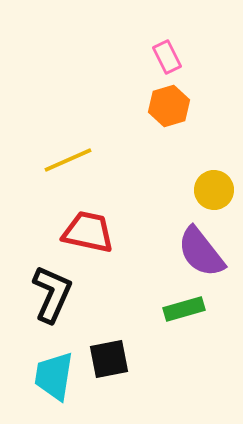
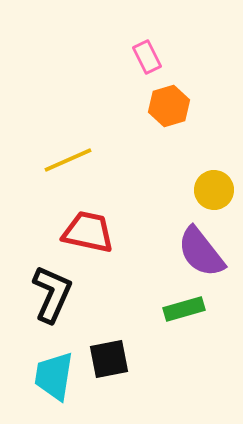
pink rectangle: moved 20 px left
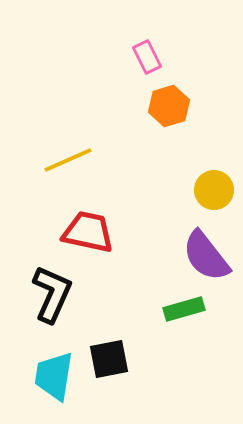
purple semicircle: moved 5 px right, 4 px down
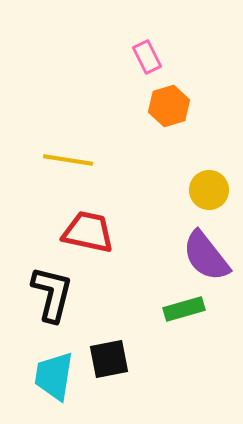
yellow line: rotated 33 degrees clockwise
yellow circle: moved 5 px left
black L-shape: rotated 10 degrees counterclockwise
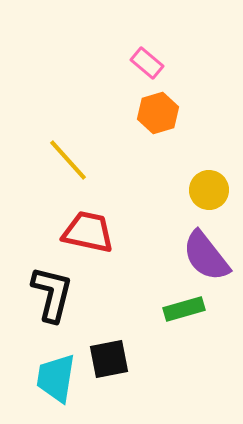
pink rectangle: moved 6 px down; rotated 24 degrees counterclockwise
orange hexagon: moved 11 px left, 7 px down
yellow line: rotated 39 degrees clockwise
cyan trapezoid: moved 2 px right, 2 px down
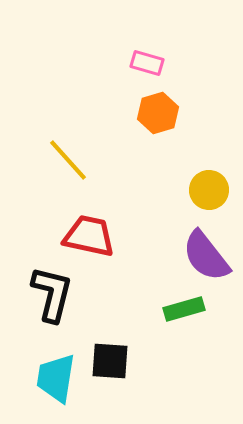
pink rectangle: rotated 24 degrees counterclockwise
red trapezoid: moved 1 px right, 4 px down
black square: moved 1 px right, 2 px down; rotated 15 degrees clockwise
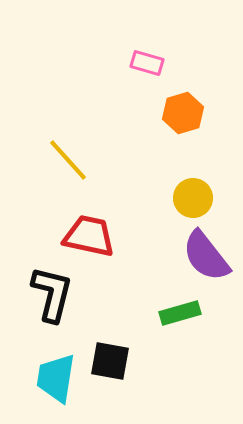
orange hexagon: moved 25 px right
yellow circle: moved 16 px left, 8 px down
green rectangle: moved 4 px left, 4 px down
black square: rotated 6 degrees clockwise
